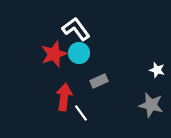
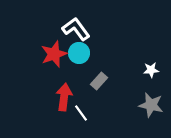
white star: moved 6 px left; rotated 21 degrees counterclockwise
gray rectangle: rotated 24 degrees counterclockwise
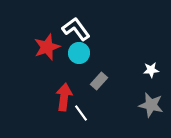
red star: moved 7 px left, 7 px up
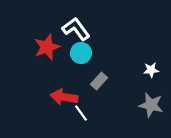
cyan circle: moved 2 px right
red arrow: rotated 88 degrees counterclockwise
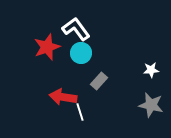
red arrow: moved 1 px left
white line: moved 1 px left, 1 px up; rotated 18 degrees clockwise
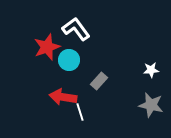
cyan circle: moved 12 px left, 7 px down
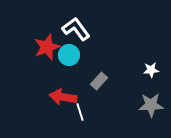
cyan circle: moved 5 px up
gray star: rotated 15 degrees counterclockwise
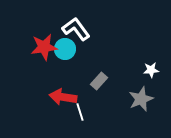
red star: moved 3 px left; rotated 12 degrees clockwise
cyan circle: moved 4 px left, 6 px up
gray star: moved 10 px left, 6 px up; rotated 20 degrees counterclockwise
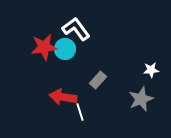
gray rectangle: moved 1 px left, 1 px up
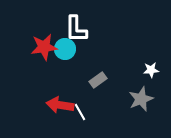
white L-shape: rotated 144 degrees counterclockwise
gray rectangle: rotated 12 degrees clockwise
red arrow: moved 3 px left, 8 px down
white line: rotated 12 degrees counterclockwise
